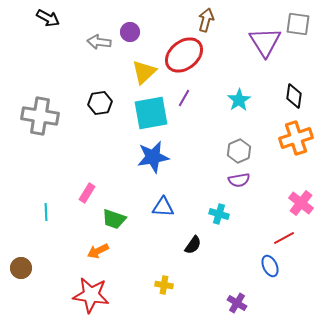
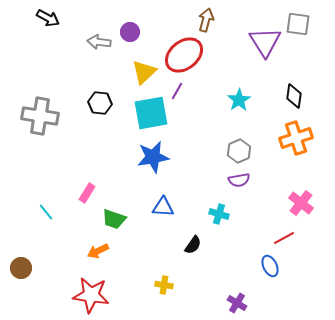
purple line: moved 7 px left, 7 px up
black hexagon: rotated 15 degrees clockwise
cyan line: rotated 36 degrees counterclockwise
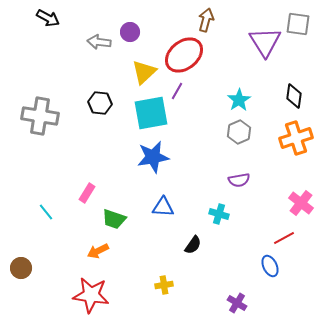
gray hexagon: moved 19 px up
yellow cross: rotated 18 degrees counterclockwise
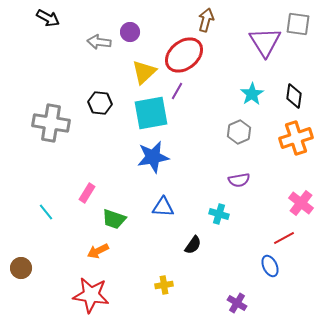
cyan star: moved 13 px right, 6 px up
gray cross: moved 11 px right, 7 px down
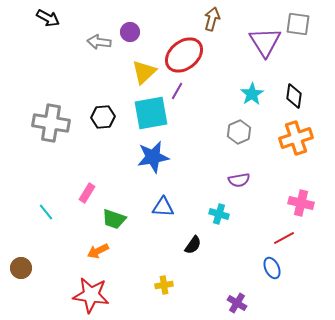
brown arrow: moved 6 px right, 1 px up
black hexagon: moved 3 px right, 14 px down; rotated 10 degrees counterclockwise
pink cross: rotated 25 degrees counterclockwise
blue ellipse: moved 2 px right, 2 px down
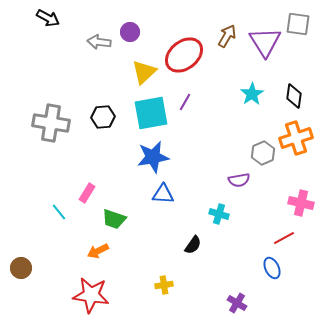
brown arrow: moved 15 px right, 17 px down; rotated 15 degrees clockwise
purple line: moved 8 px right, 11 px down
gray hexagon: moved 24 px right, 21 px down
blue triangle: moved 13 px up
cyan line: moved 13 px right
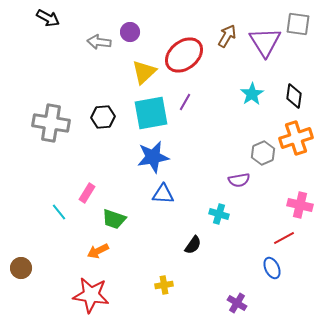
pink cross: moved 1 px left, 2 px down
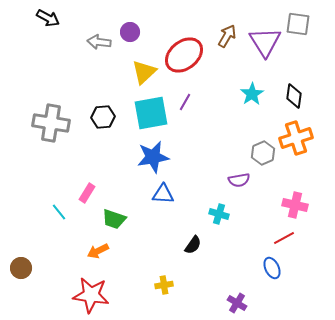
pink cross: moved 5 px left
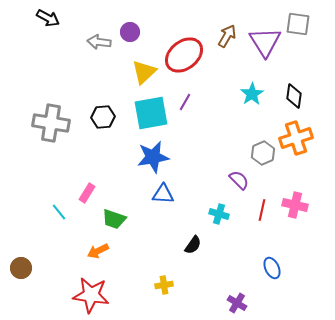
purple semicircle: rotated 125 degrees counterclockwise
red line: moved 22 px left, 28 px up; rotated 50 degrees counterclockwise
